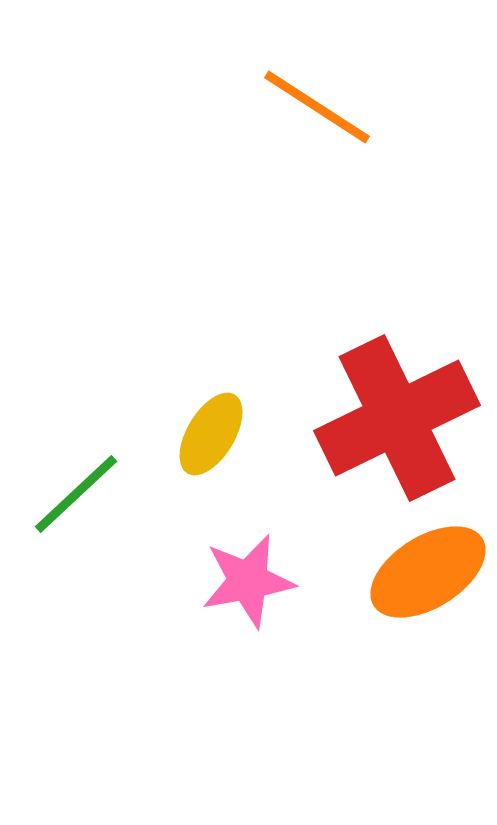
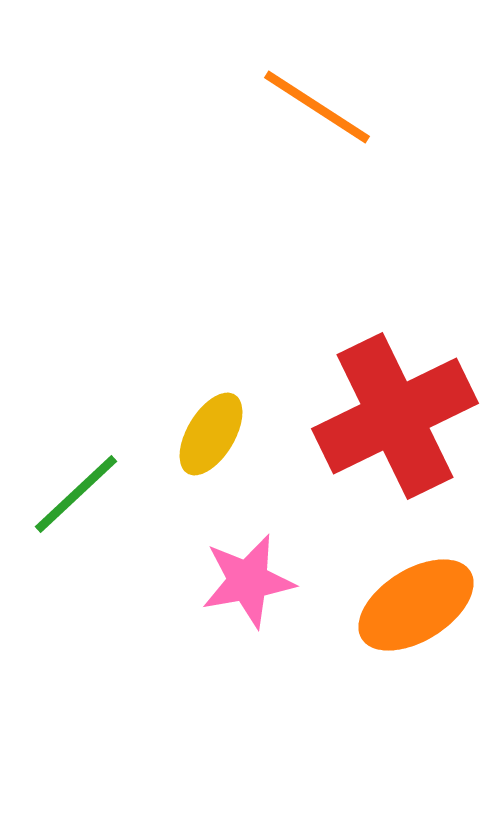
red cross: moved 2 px left, 2 px up
orange ellipse: moved 12 px left, 33 px down
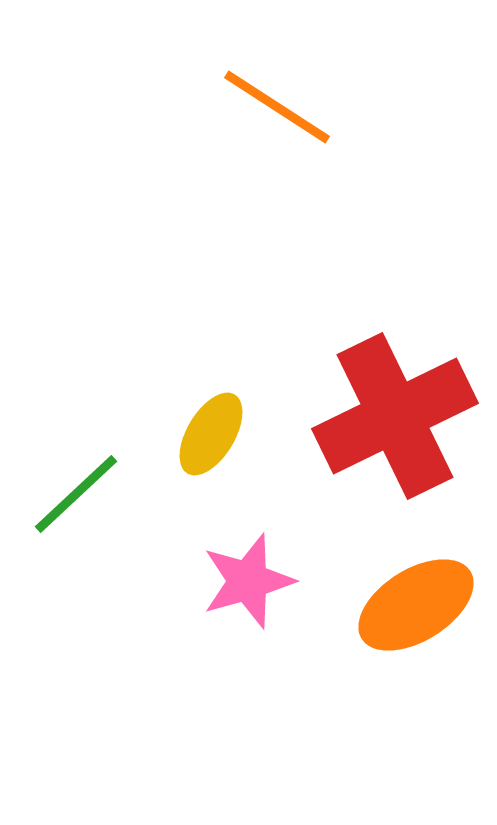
orange line: moved 40 px left
pink star: rotated 6 degrees counterclockwise
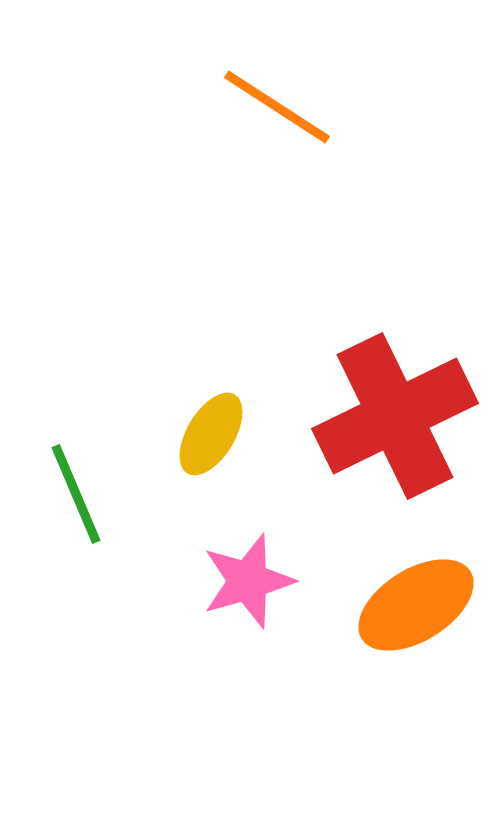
green line: rotated 70 degrees counterclockwise
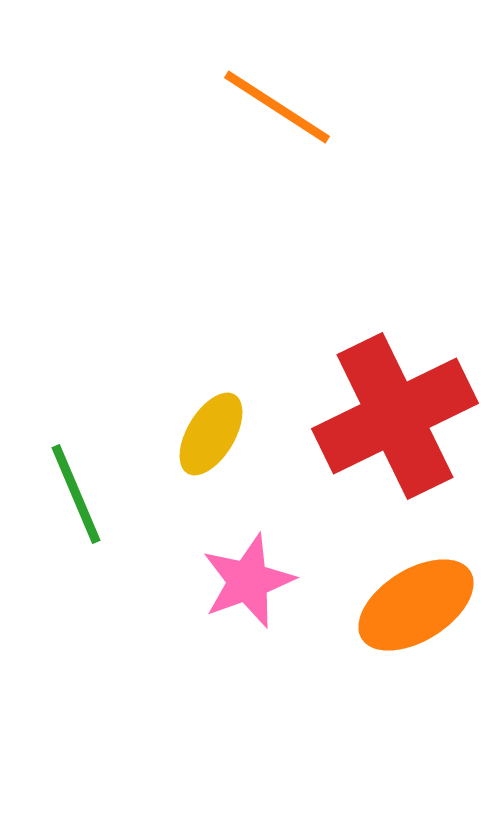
pink star: rotated 4 degrees counterclockwise
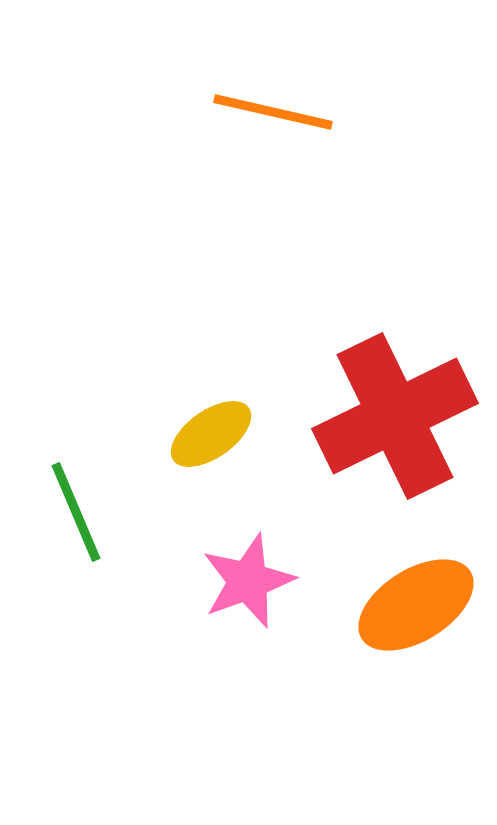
orange line: moved 4 px left, 5 px down; rotated 20 degrees counterclockwise
yellow ellipse: rotated 24 degrees clockwise
green line: moved 18 px down
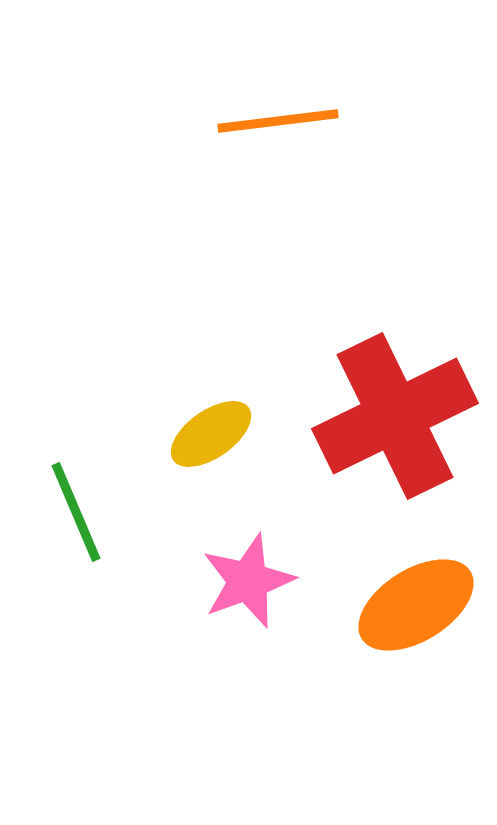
orange line: moved 5 px right, 9 px down; rotated 20 degrees counterclockwise
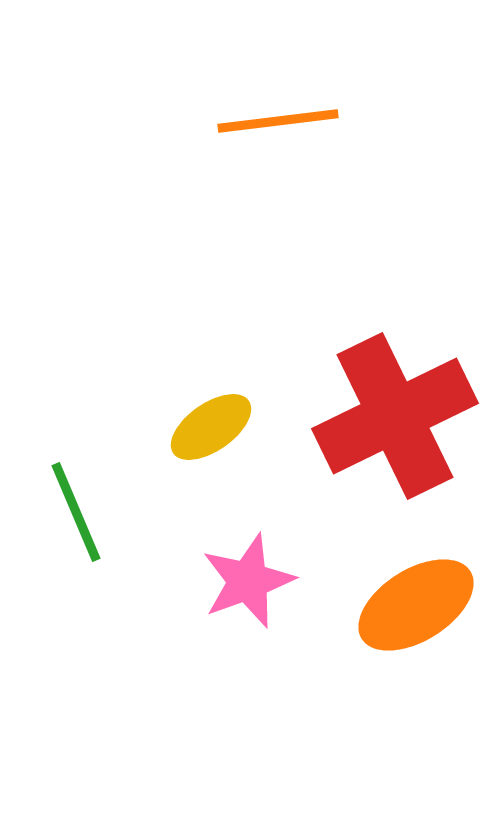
yellow ellipse: moved 7 px up
